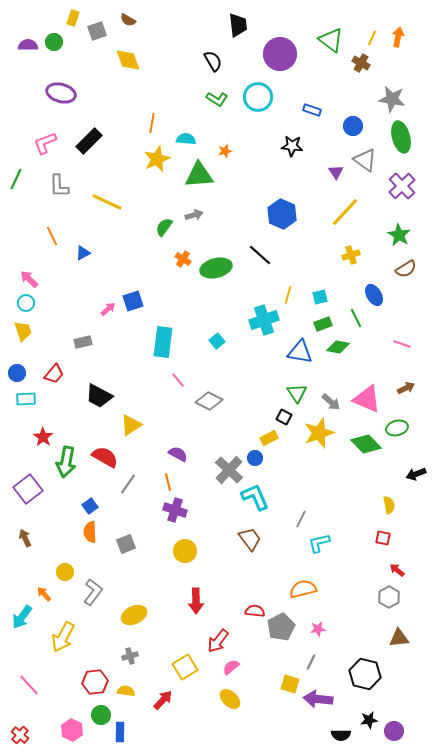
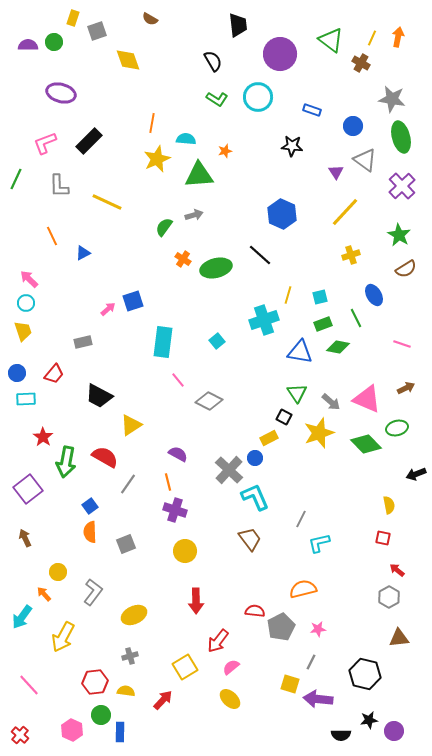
brown semicircle at (128, 20): moved 22 px right, 1 px up
yellow circle at (65, 572): moved 7 px left
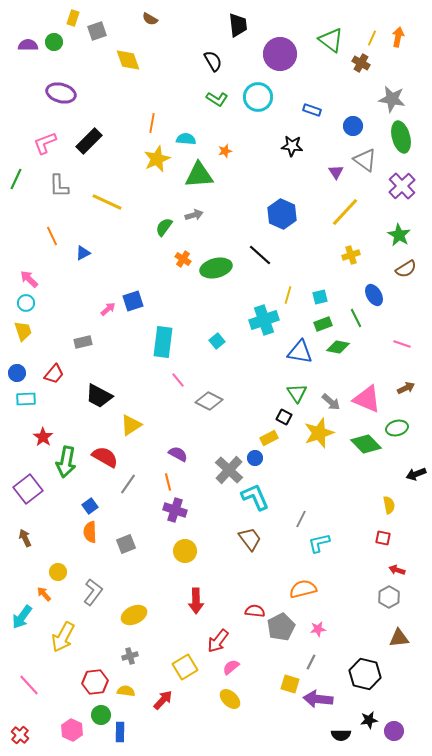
red arrow at (397, 570): rotated 21 degrees counterclockwise
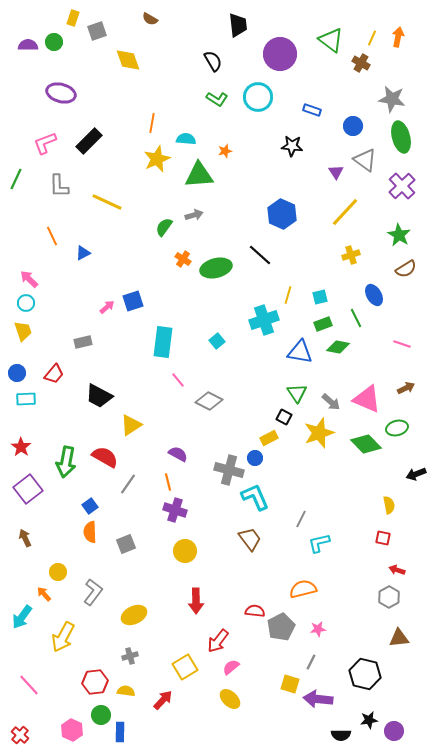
pink arrow at (108, 309): moved 1 px left, 2 px up
red star at (43, 437): moved 22 px left, 10 px down
gray cross at (229, 470): rotated 28 degrees counterclockwise
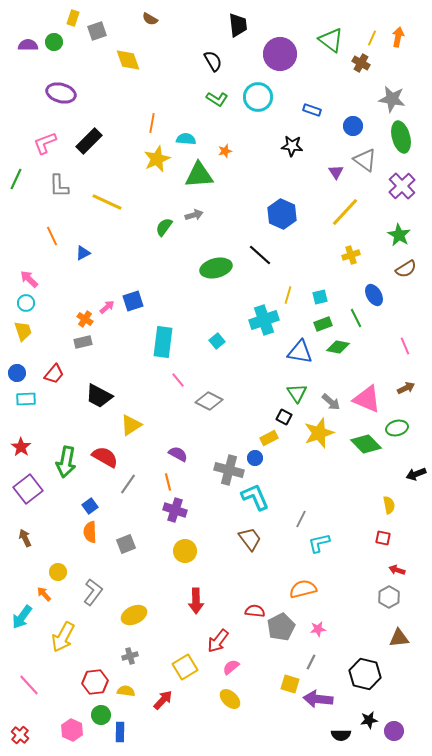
orange cross at (183, 259): moved 98 px left, 60 px down
pink line at (402, 344): moved 3 px right, 2 px down; rotated 48 degrees clockwise
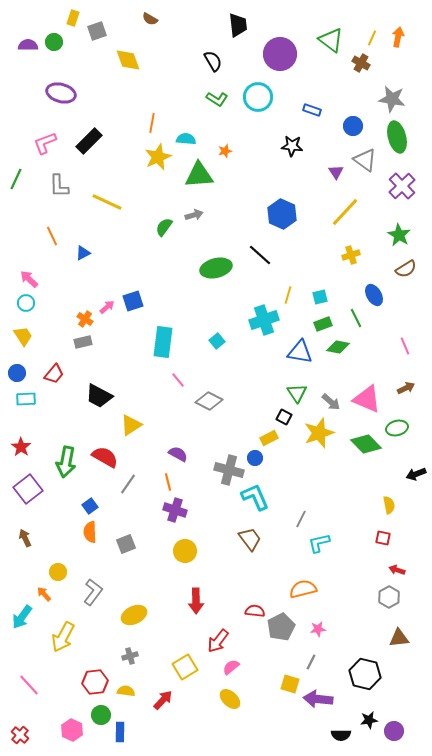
green ellipse at (401, 137): moved 4 px left
yellow star at (157, 159): moved 1 px right, 2 px up
yellow trapezoid at (23, 331): moved 5 px down; rotated 15 degrees counterclockwise
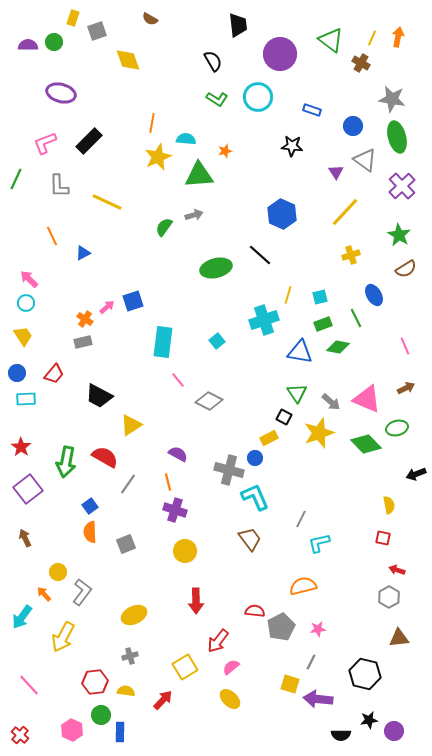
orange semicircle at (303, 589): moved 3 px up
gray L-shape at (93, 592): moved 11 px left
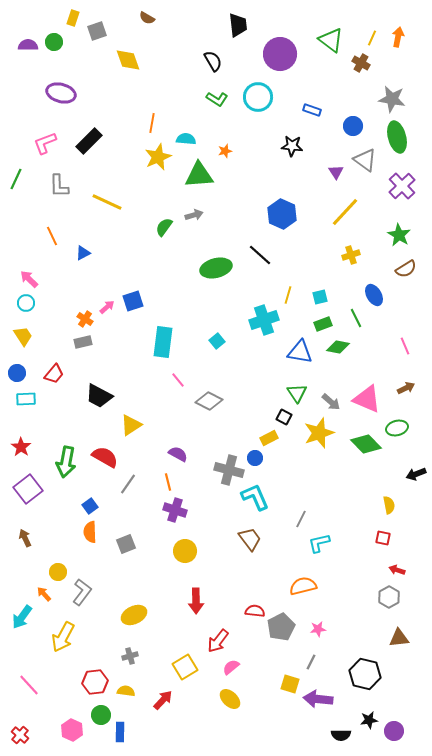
brown semicircle at (150, 19): moved 3 px left, 1 px up
